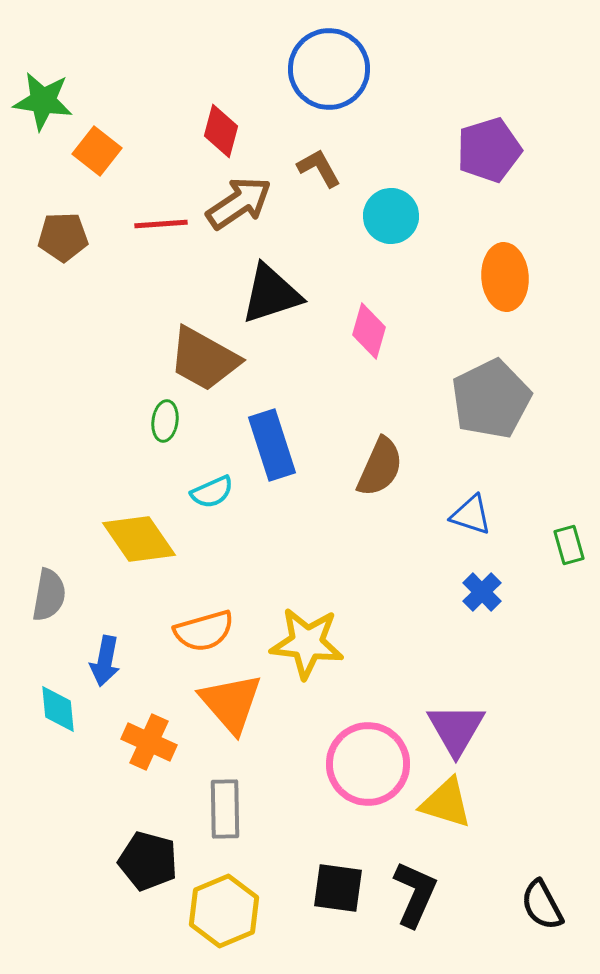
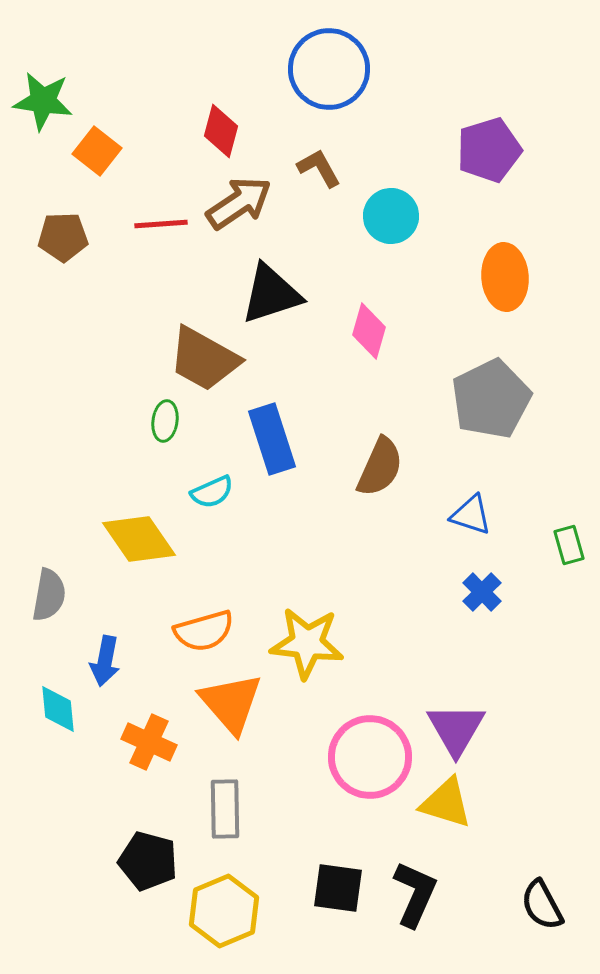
blue rectangle: moved 6 px up
pink circle: moved 2 px right, 7 px up
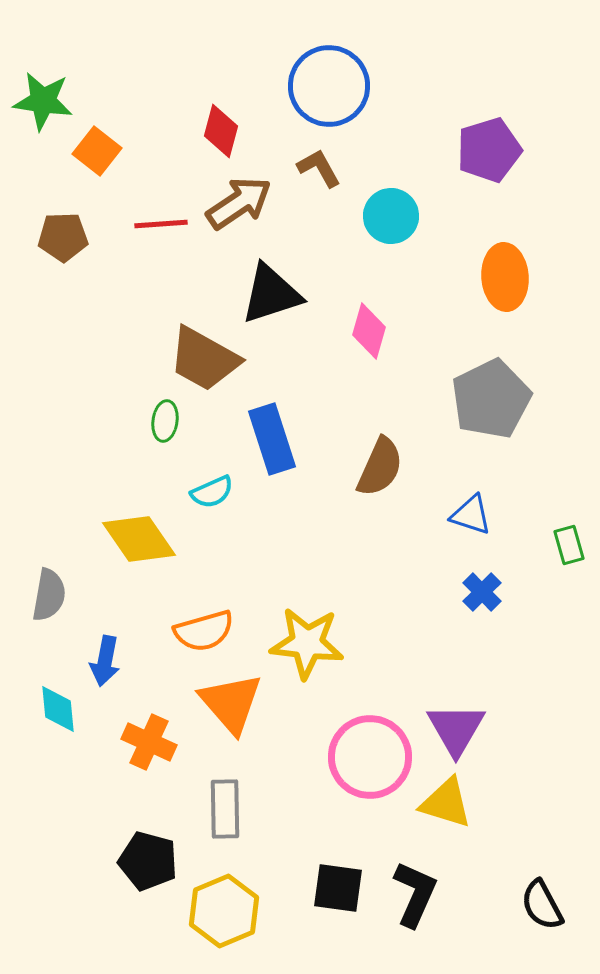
blue circle: moved 17 px down
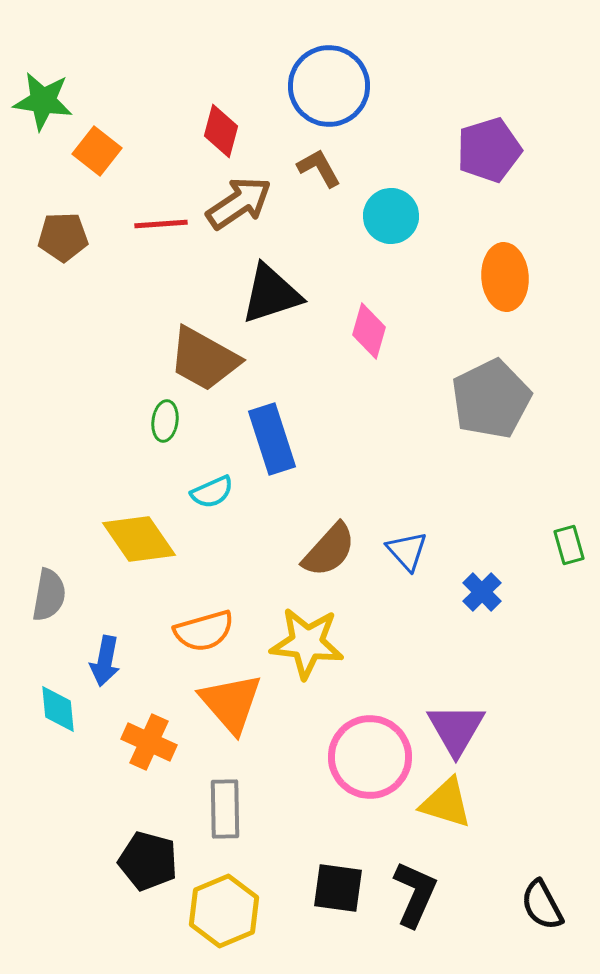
brown semicircle: moved 51 px left, 83 px down; rotated 18 degrees clockwise
blue triangle: moved 64 px left, 36 px down; rotated 30 degrees clockwise
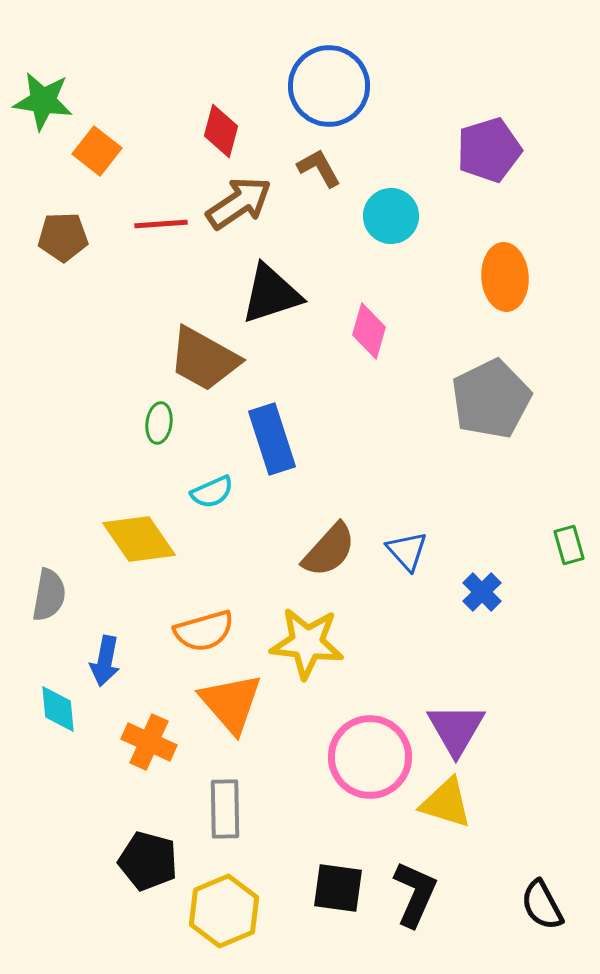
green ellipse: moved 6 px left, 2 px down
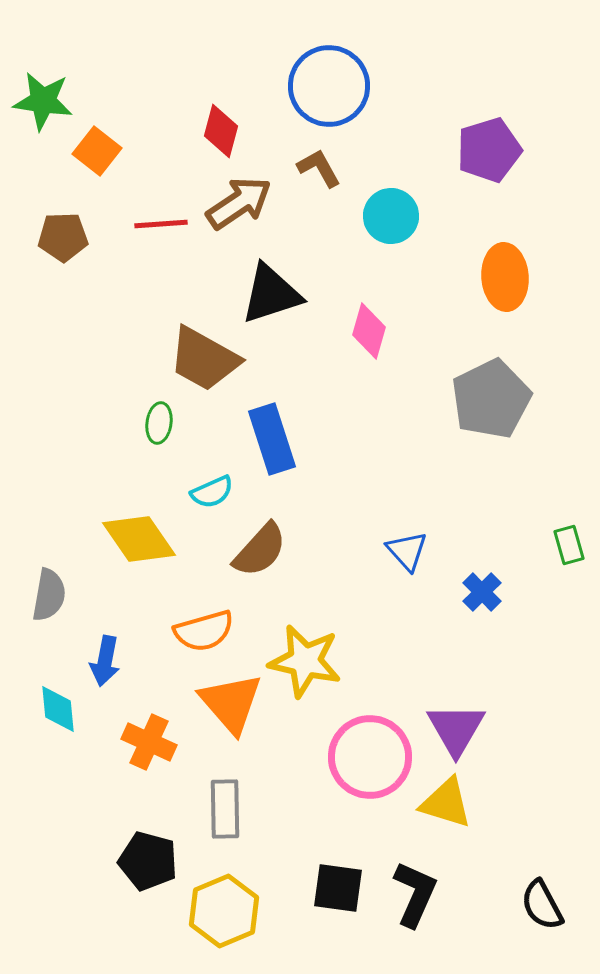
brown semicircle: moved 69 px left
yellow star: moved 2 px left, 18 px down; rotated 6 degrees clockwise
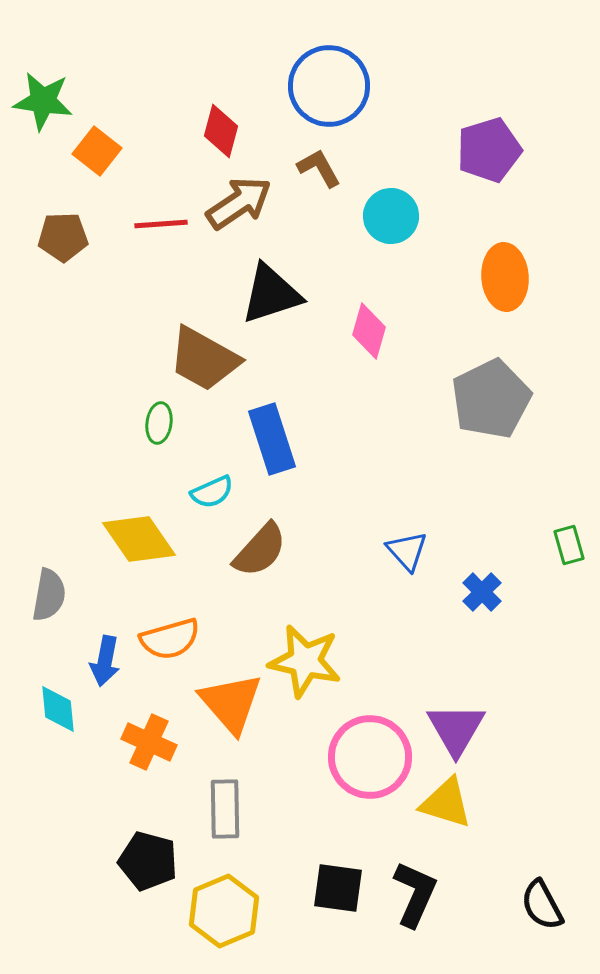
orange semicircle: moved 34 px left, 8 px down
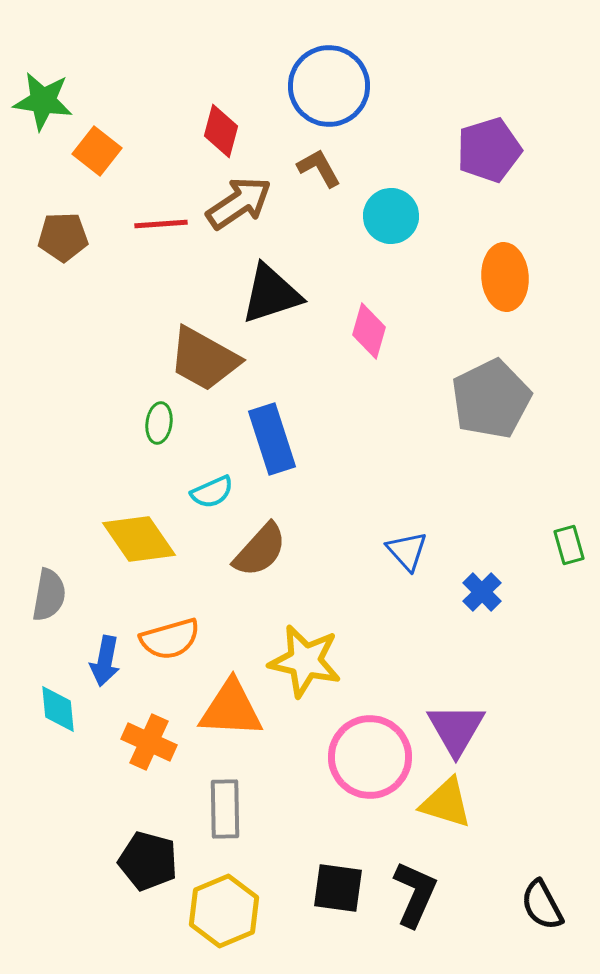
orange triangle: moved 6 px down; rotated 46 degrees counterclockwise
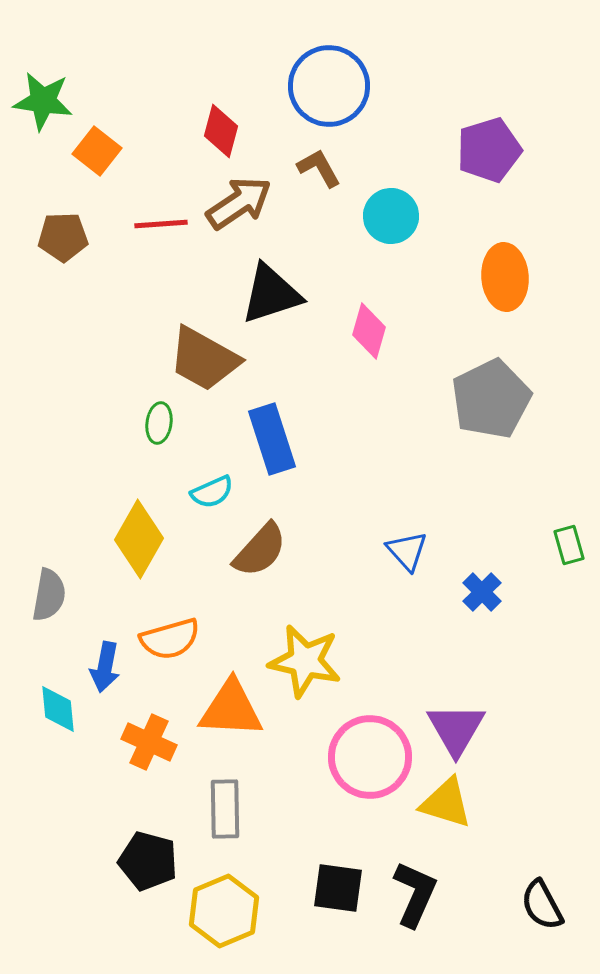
yellow diamond: rotated 64 degrees clockwise
blue arrow: moved 6 px down
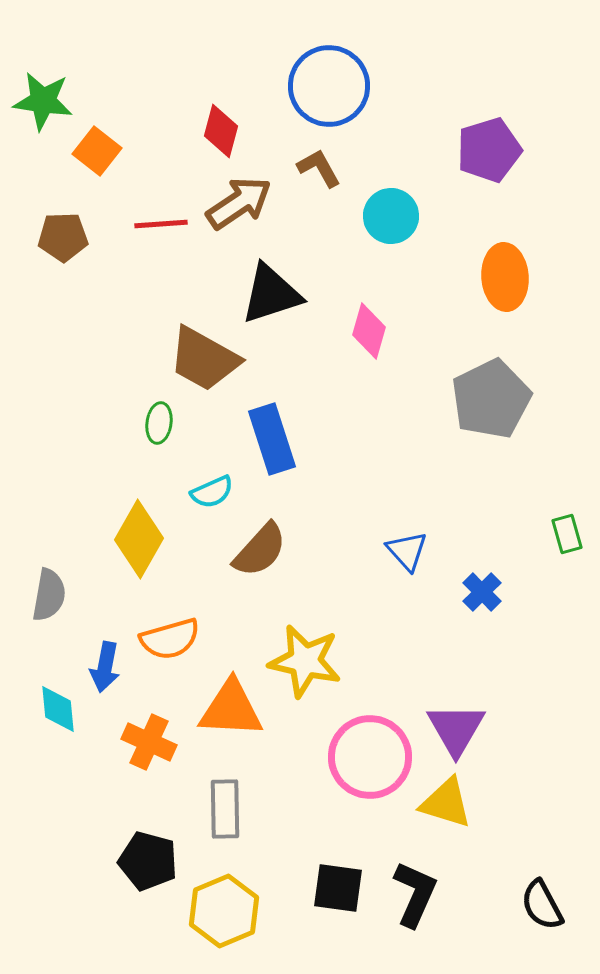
green rectangle: moved 2 px left, 11 px up
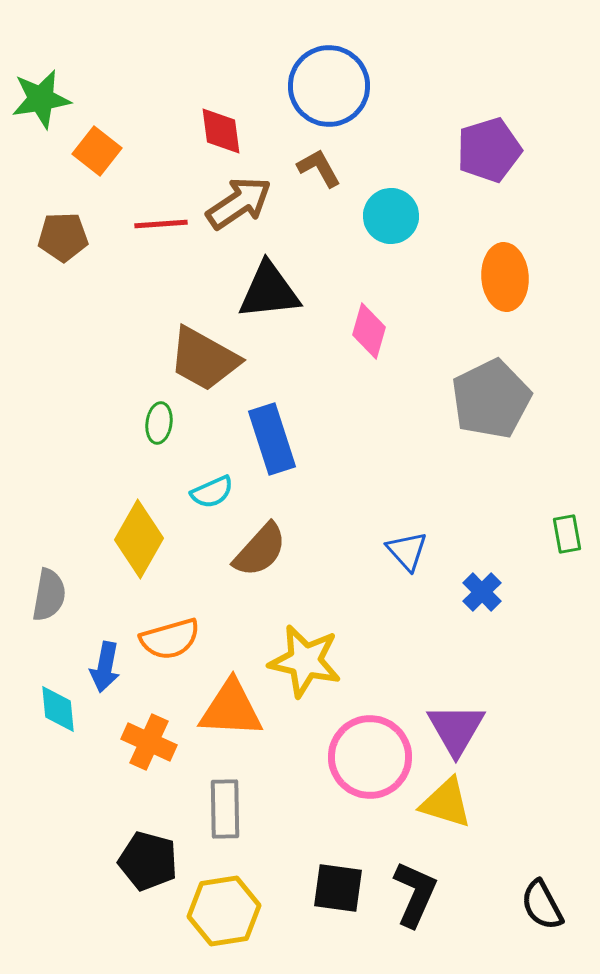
green star: moved 2 px left, 2 px up; rotated 18 degrees counterclockwise
red diamond: rotated 22 degrees counterclockwise
black triangle: moved 2 px left, 3 px up; rotated 12 degrees clockwise
green rectangle: rotated 6 degrees clockwise
yellow hexagon: rotated 14 degrees clockwise
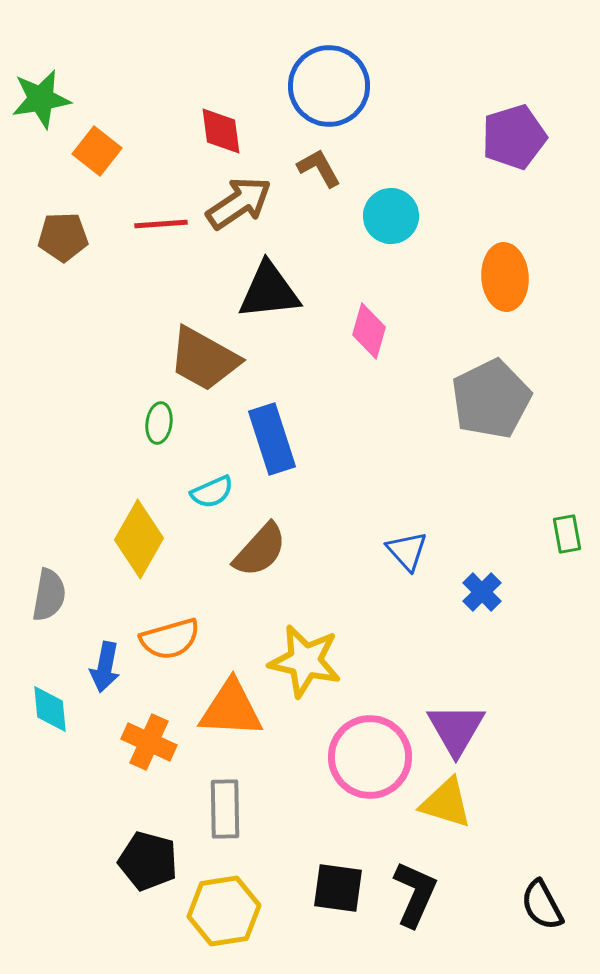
purple pentagon: moved 25 px right, 13 px up
cyan diamond: moved 8 px left
